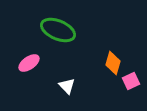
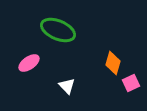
pink square: moved 2 px down
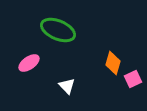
pink square: moved 2 px right, 4 px up
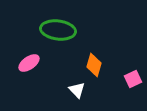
green ellipse: rotated 16 degrees counterclockwise
orange diamond: moved 19 px left, 2 px down
white triangle: moved 10 px right, 4 px down
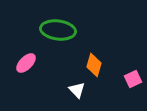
pink ellipse: moved 3 px left; rotated 10 degrees counterclockwise
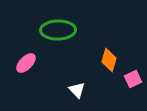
green ellipse: rotated 8 degrees counterclockwise
orange diamond: moved 15 px right, 5 px up
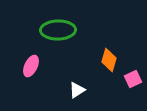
pink ellipse: moved 5 px right, 3 px down; rotated 20 degrees counterclockwise
white triangle: rotated 42 degrees clockwise
